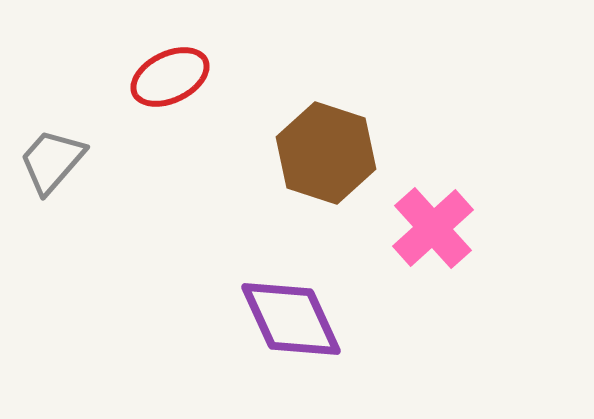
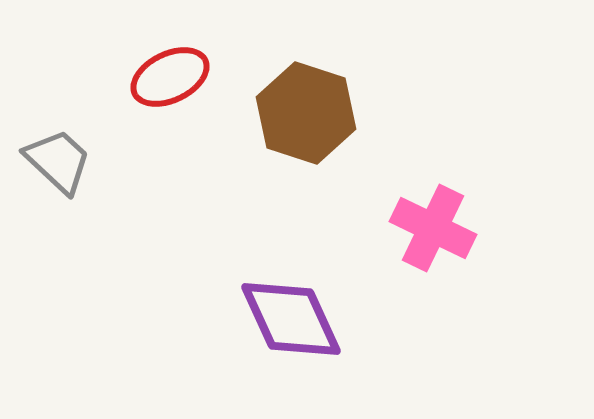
brown hexagon: moved 20 px left, 40 px up
gray trapezoid: moved 6 px right; rotated 92 degrees clockwise
pink cross: rotated 22 degrees counterclockwise
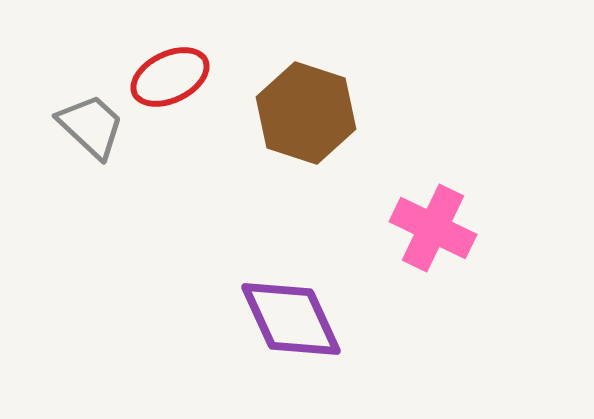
gray trapezoid: moved 33 px right, 35 px up
